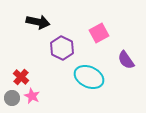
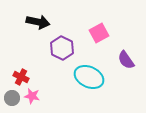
red cross: rotated 14 degrees counterclockwise
pink star: rotated 14 degrees counterclockwise
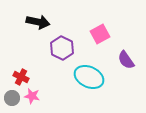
pink square: moved 1 px right, 1 px down
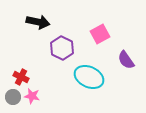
gray circle: moved 1 px right, 1 px up
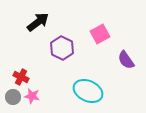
black arrow: rotated 50 degrees counterclockwise
cyan ellipse: moved 1 px left, 14 px down
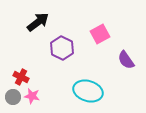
cyan ellipse: rotated 8 degrees counterclockwise
